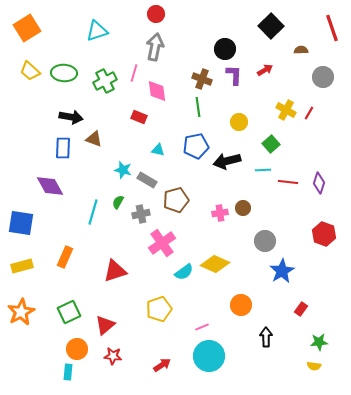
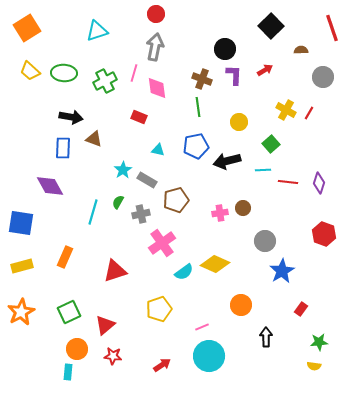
pink diamond at (157, 91): moved 3 px up
cyan star at (123, 170): rotated 24 degrees clockwise
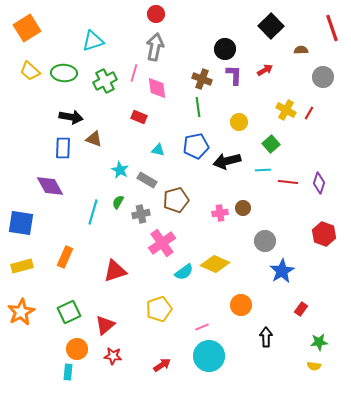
cyan triangle at (97, 31): moved 4 px left, 10 px down
cyan star at (123, 170): moved 3 px left; rotated 12 degrees counterclockwise
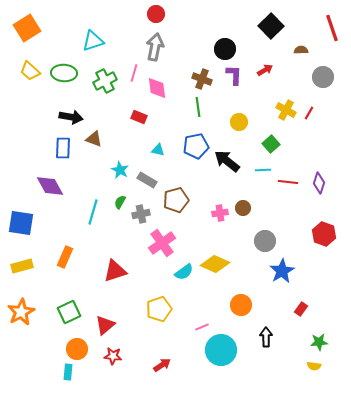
black arrow at (227, 161): rotated 52 degrees clockwise
green semicircle at (118, 202): moved 2 px right
cyan circle at (209, 356): moved 12 px right, 6 px up
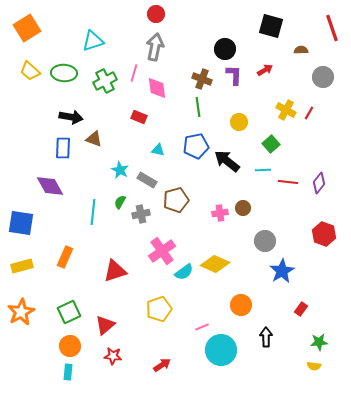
black square at (271, 26): rotated 30 degrees counterclockwise
purple diamond at (319, 183): rotated 20 degrees clockwise
cyan line at (93, 212): rotated 10 degrees counterclockwise
pink cross at (162, 243): moved 8 px down
orange circle at (77, 349): moved 7 px left, 3 px up
